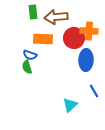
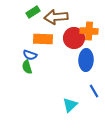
green rectangle: rotated 64 degrees clockwise
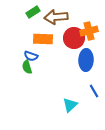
orange cross: rotated 18 degrees counterclockwise
blue semicircle: moved 1 px right, 1 px down
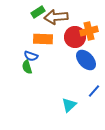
green rectangle: moved 5 px right
red circle: moved 1 px right, 1 px up
blue ellipse: rotated 45 degrees counterclockwise
blue line: rotated 72 degrees clockwise
cyan triangle: moved 1 px left
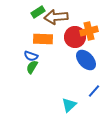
green semicircle: moved 5 px right; rotated 48 degrees clockwise
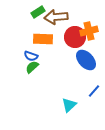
green semicircle: rotated 16 degrees clockwise
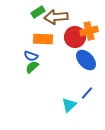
blue line: moved 7 px left, 2 px down
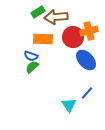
red circle: moved 2 px left
cyan triangle: rotated 21 degrees counterclockwise
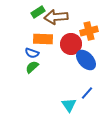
red circle: moved 2 px left, 7 px down
blue semicircle: moved 1 px right, 3 px up
